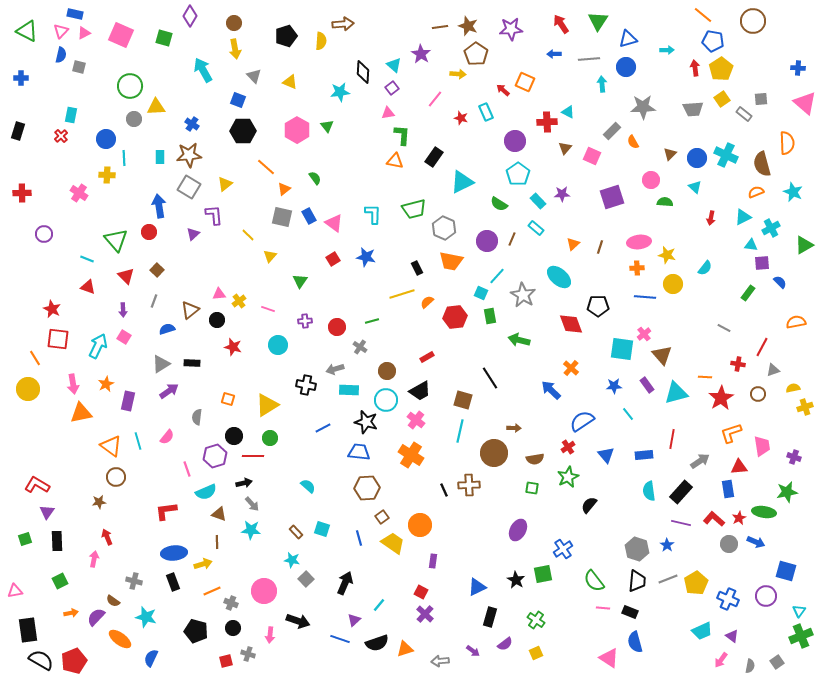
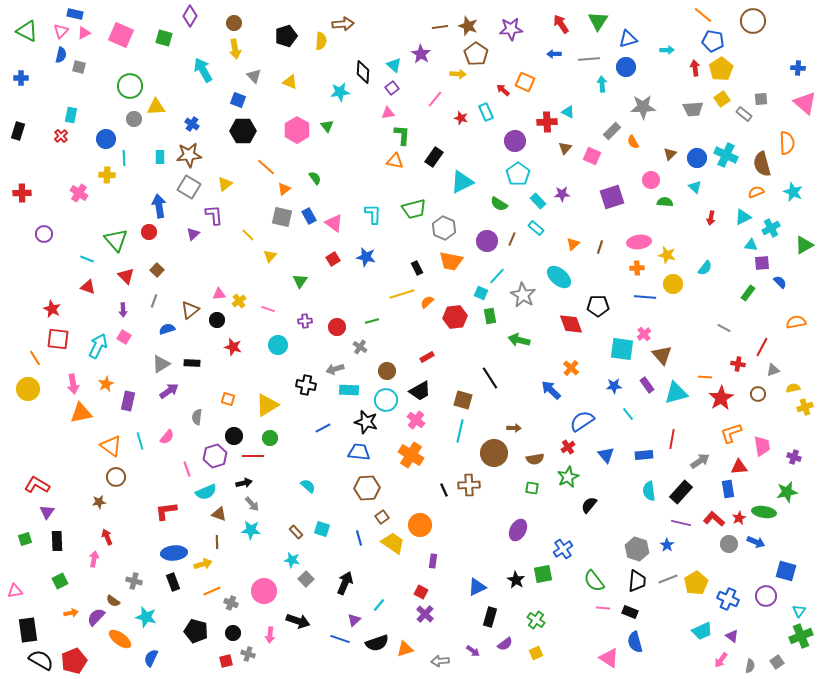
cyan line at (138, 441): moved 2 px right
black circle at (233, 628): moved 5 px down
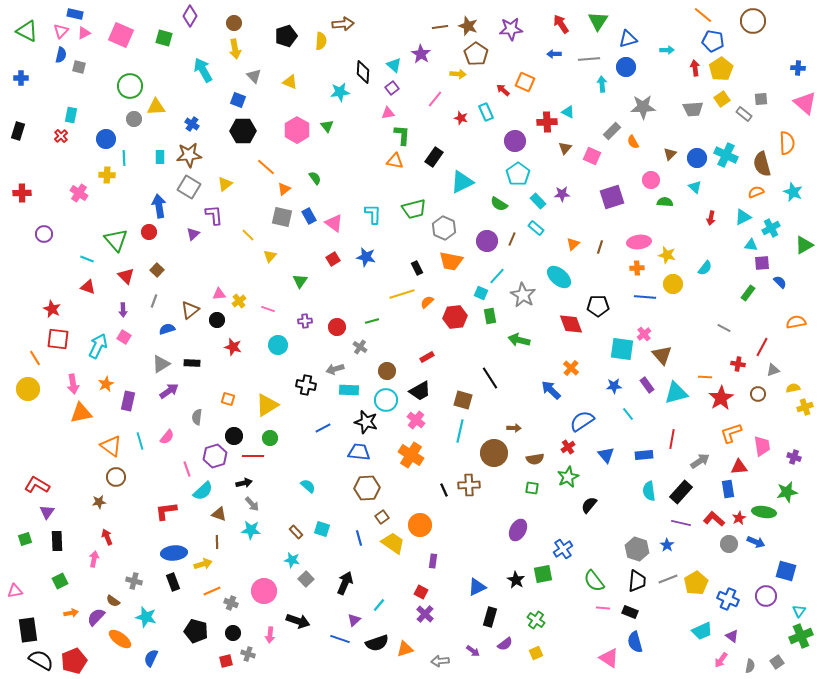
cyan semicircle at (206, 492): moved 3 px left, 1 px up; rotated 20 degrees counterclockwise
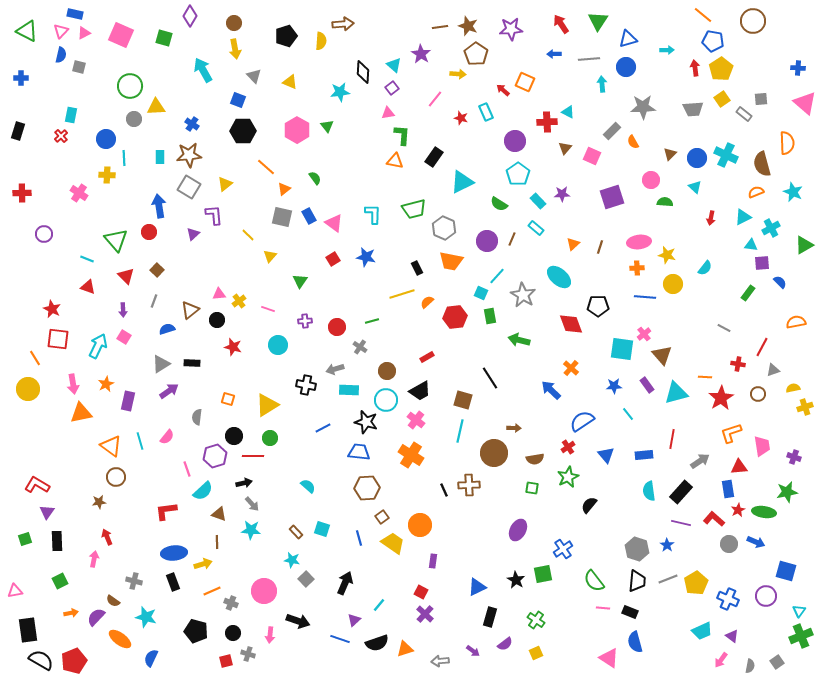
red star at (739, 518): moved 1 px left, 8 px up
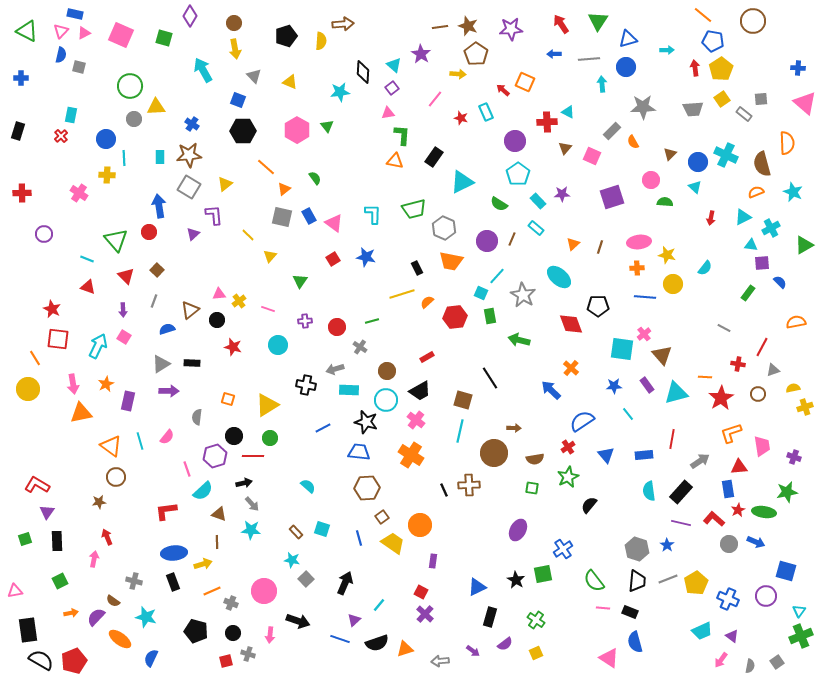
blue circle at (697, 158): moved 1 px right, 4 px down
purple arrow at (169, 391): rotated 36 degrees clockwise
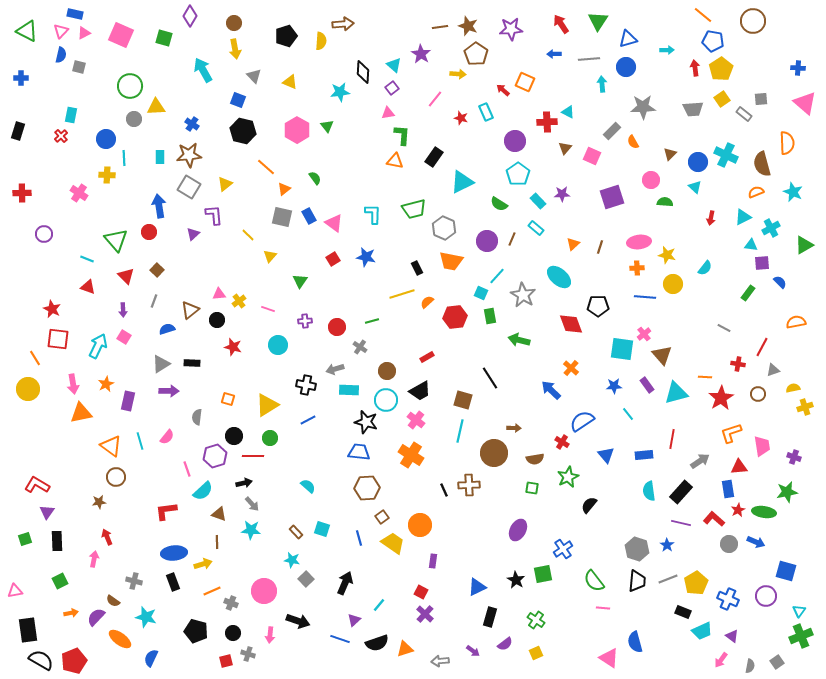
black hexagon at (243, 131): rotated 15 degrees clockwise
blue line at (323, 428): moved 15 px left, 8 px up
red cross at (568, 447): moved 6 px left, 5 px up; rotated 24 degrees counterclockwise
black rectangle at (630, 612): moved 53 px right
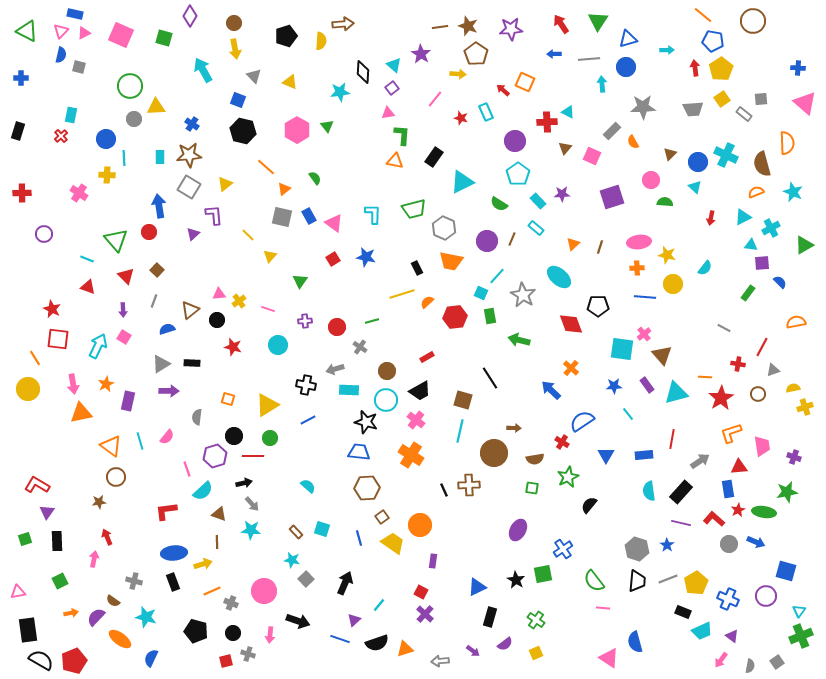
blue triangle at (606, 455): rotated 12 degrees clockwise
pink triangle at (15, 591): moved 3 px right, 1 px down
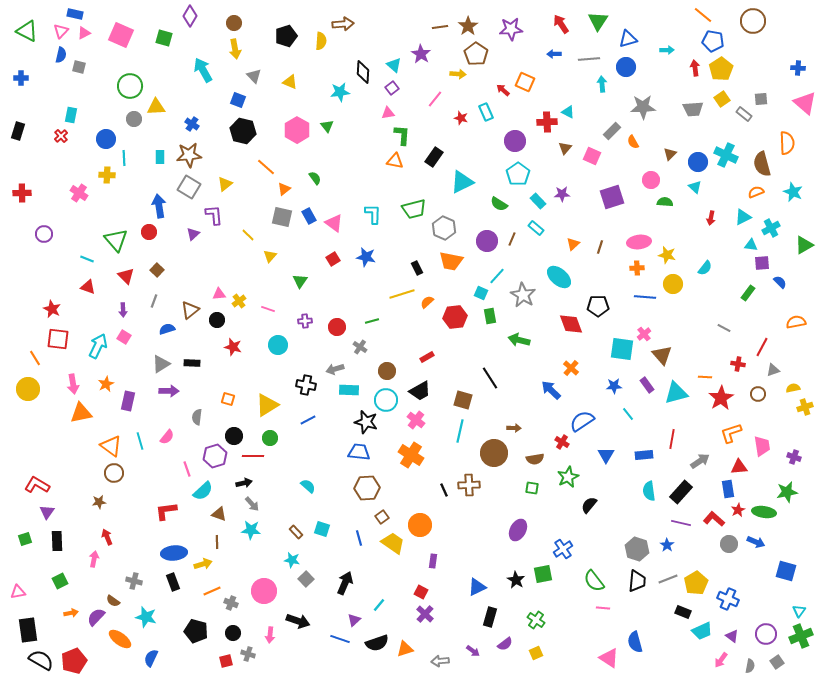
brown star at (468, 26): rotated 18 degrees clockwise
brown circle at (116, 477): moved 2 px left, 4 px up
purple circle at (766, 596): moved 38 px down
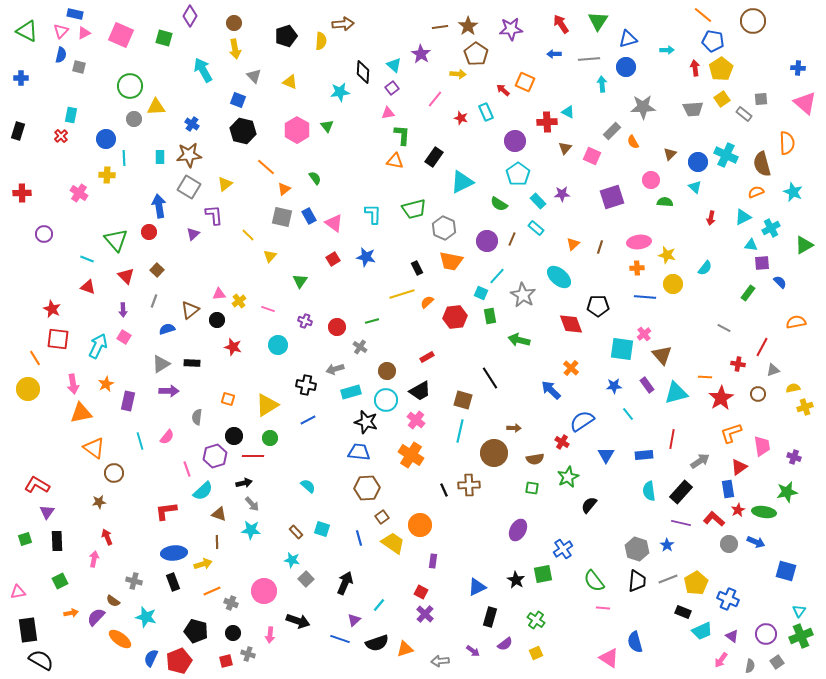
purple cross at (305, 321): rotated 24 degrees clockwise
cyan rectangle at (349, 390): moved 2 px right, 2 px down; rotated 18 degrees counterclockwise
orange triangle at (111, 446): moved 17 px left, 2 px down
red triangle at (739, 467): rotated 30 degrees counterclockwise
red pentagon at (74, 661): moved 105 px right
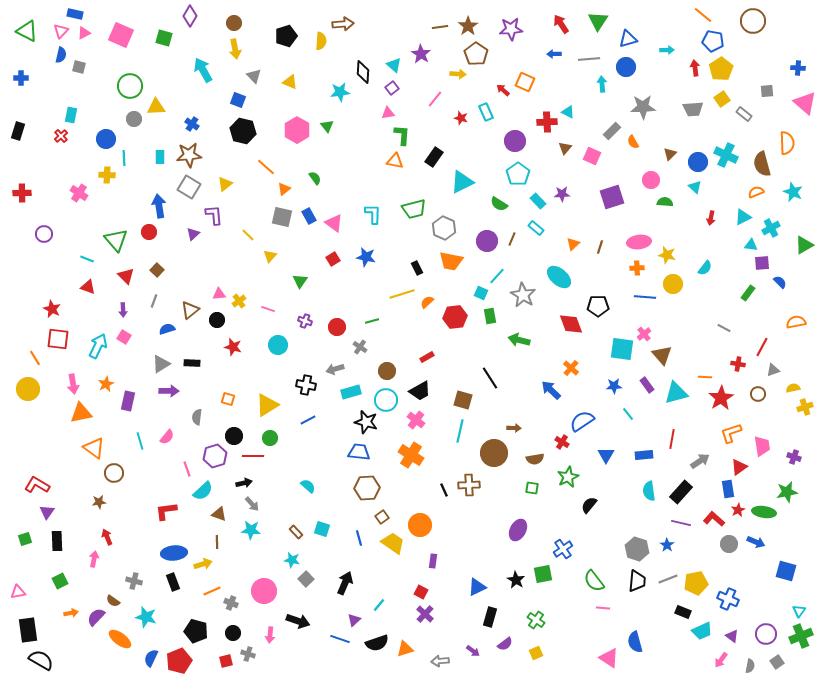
gray square at (761, 99): moved 6 px right, 8 px up
yellow pentagon at (696, 583): rotated 20 degrees clockwise
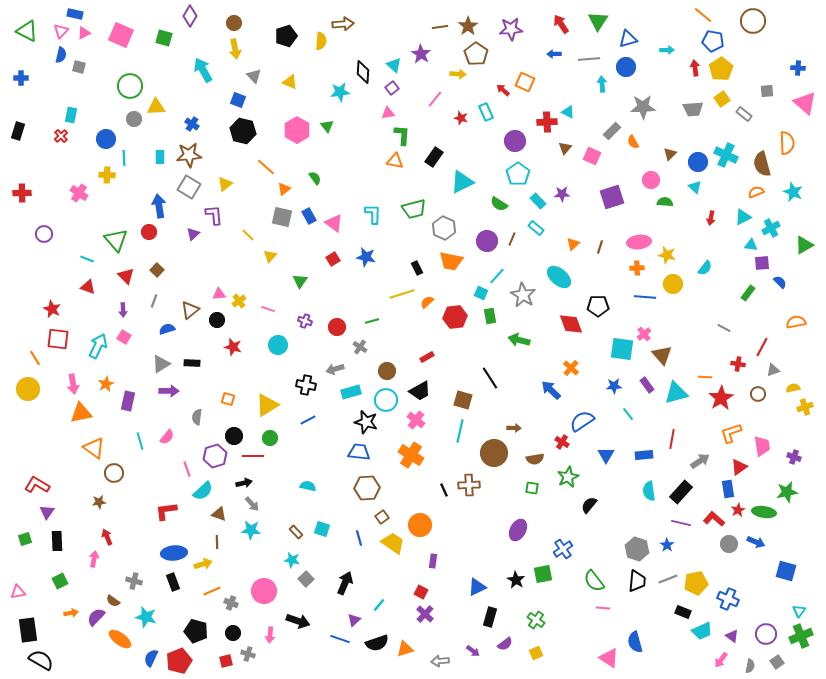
cyan semicircle at (308, 486): rotated 28 degrees counterclockwise
